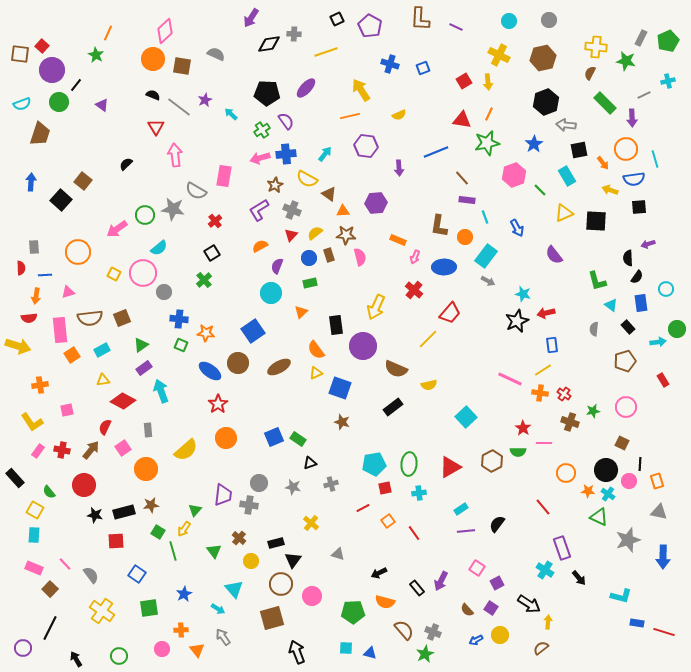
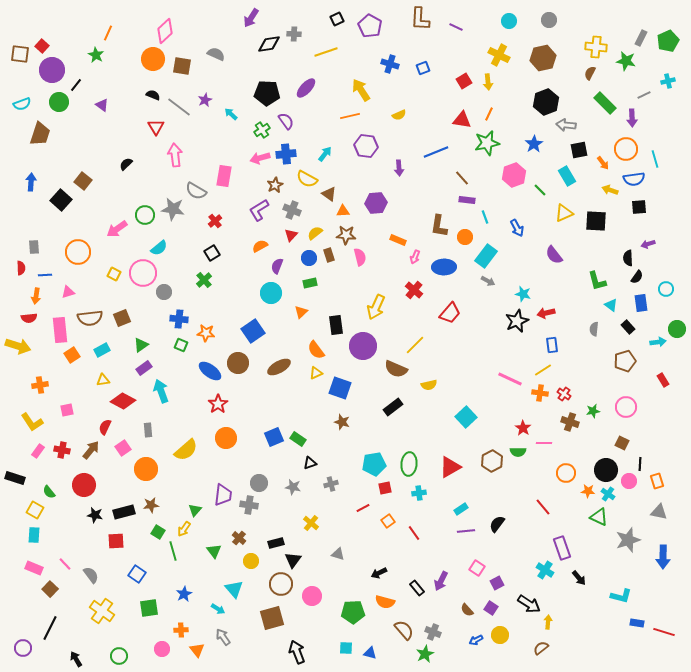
yellow line at (428, 339): moved 13 px left, 6 px down
black rectangle at (15, 478): rotated 30 degrees counterclockwise
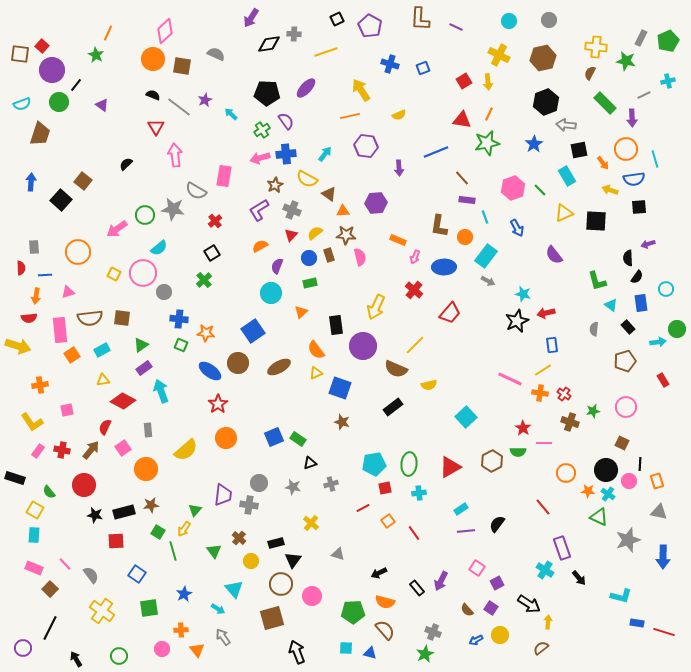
pink hexagon at (514, 175): moved 1 px left, 13 px down
brown square at (122, 318): rotated 30 degrees clockwise
brown semicircle at (404, 630): moved 19 px left
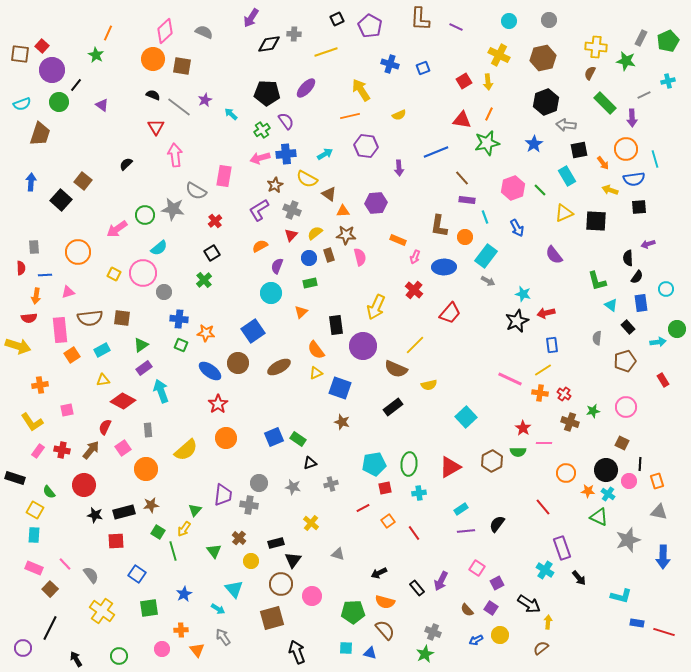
gray semicircle at (216, 54): moved 12 px left, 22 px up
cyan arrow at (325, 154): rotated 21 degrees clockwise
gray semicircle at (594, 329): moved 3 px right, 9 px down
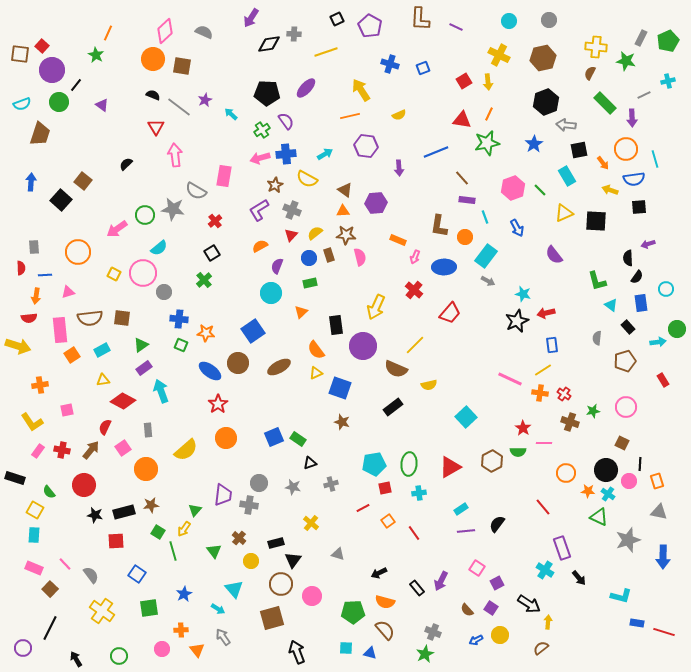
brown triangle at (329, 194): moved 16 px right, 4 px up
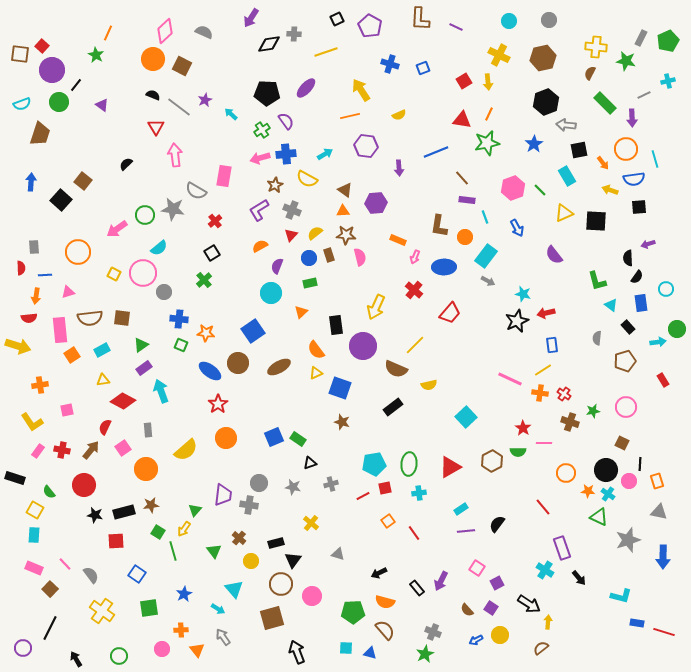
brown square at (182, 66): rotated 18 degrees clockwise
red line at (363, 508): moved 12 px up
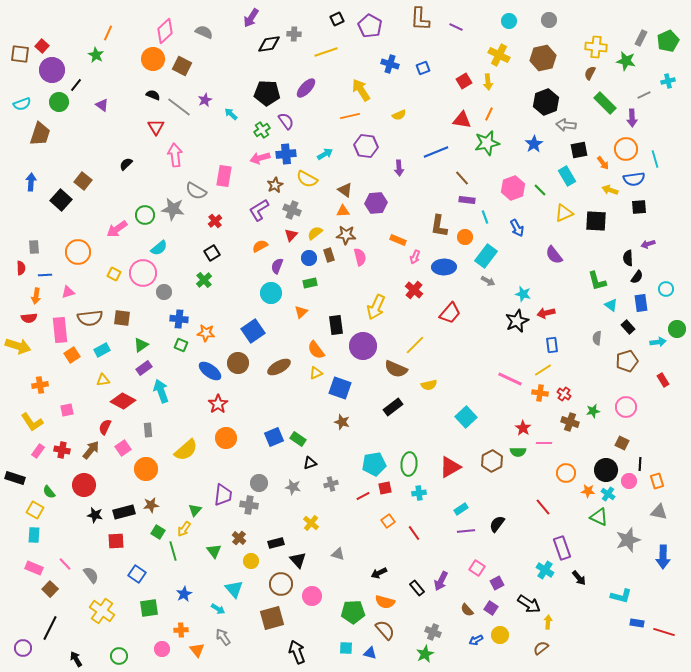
brown pentagon at (625, 361): moved 2 px right
black triangle at (293, 560): moved 5 px right; rotated 18 degrees counterclockwise
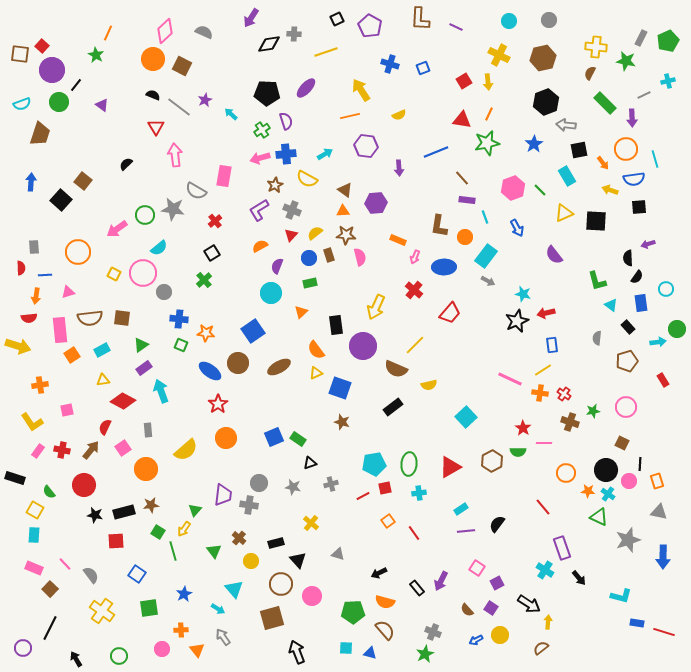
purple semicircle at (286, 121): rotated 18 degrees clockwise
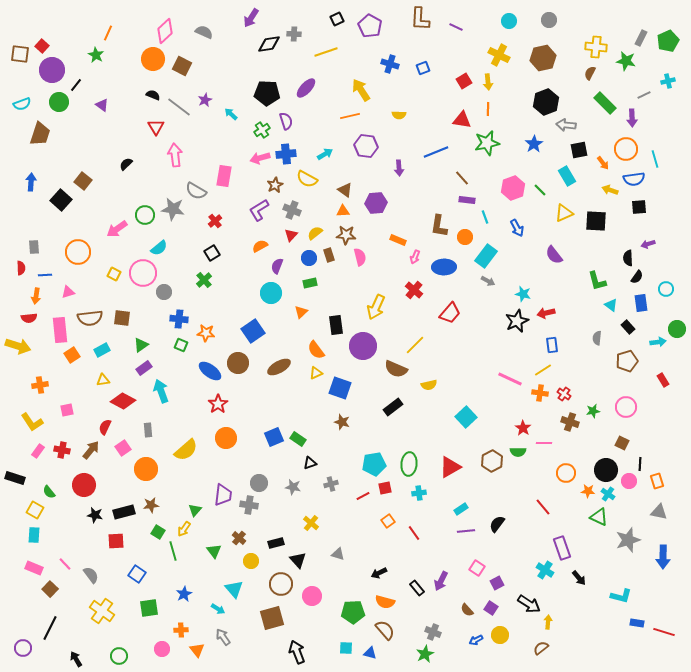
orange line at (489, 114): moved 1 px left, 5 px up; rotated 24 degrees counterclockwise
yellow semicircle at (399, 115): rotated 24 degrees clockwise
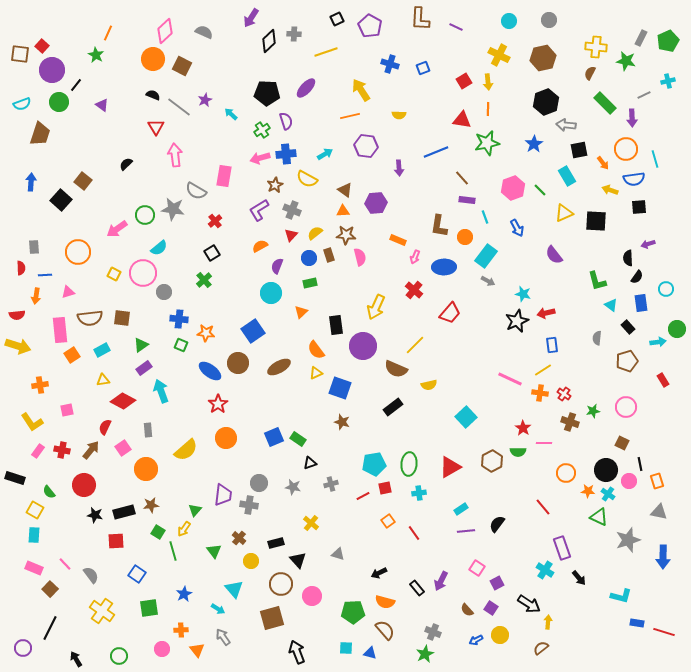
black diamond at (269, 44): moved 3 px up; rotated 35 degrees counterclockwise
red semicircle at (29, 318): moved 12 px left, 3 px up
black line at (640, 464): rotated 16 degrees counterclockwise
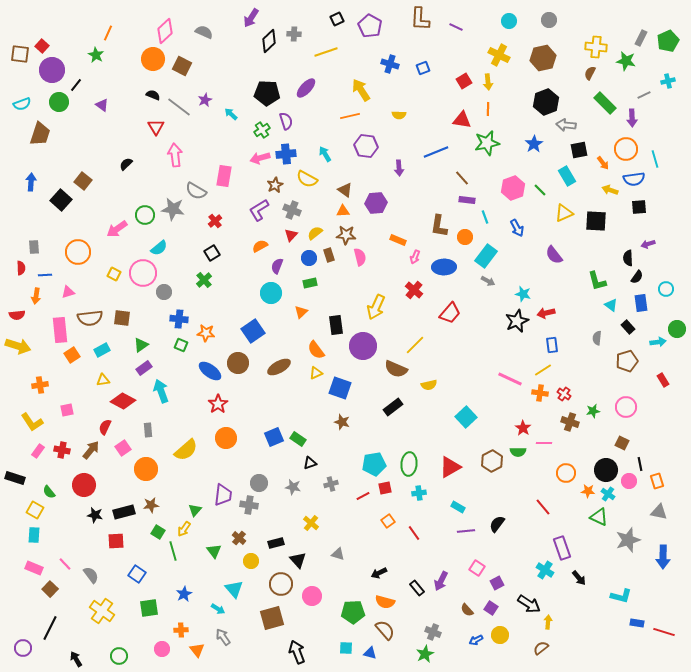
cyan arrow at (325, 154): rotated 91 degrees counterclockwise
cyan rectangle at (461, 509): moved 3 px left, 2 px up; rotated 64 degrees clockwise
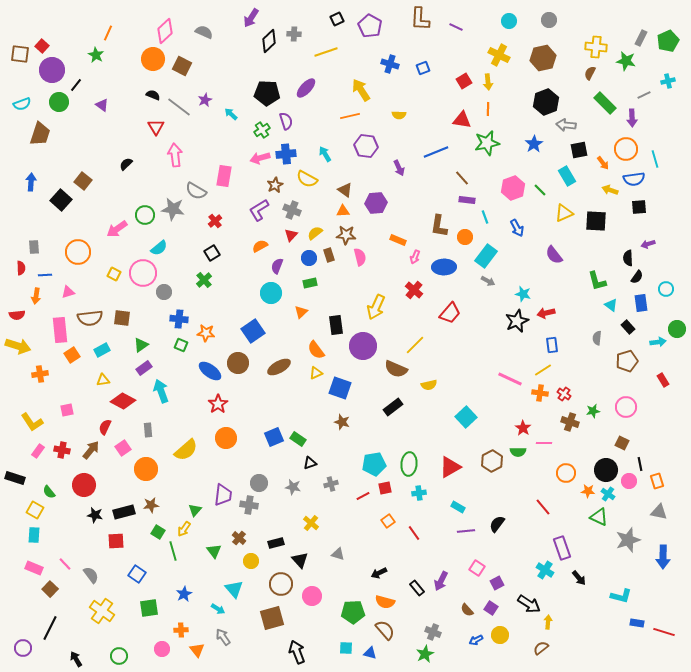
purple arrow at (399, 168): rotated 21 degrees counterclockwise
orange cross at (40, 385): moved 11 px up
black triangle at (298, 560): moved 2 px right
